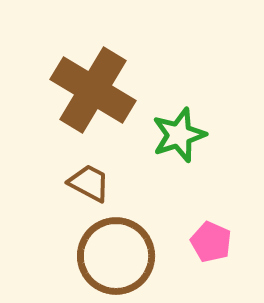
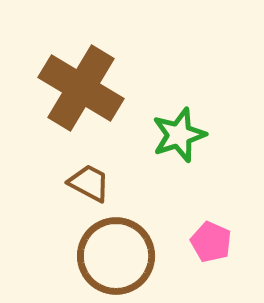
brown cross: moved 12 px left, 2 px up
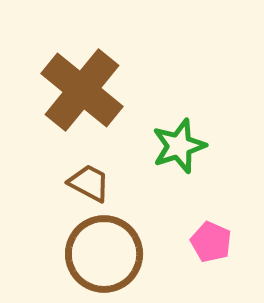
brown cross: moved 1 px right, 2 px down; rotated 8 degrees clockwise
green star: moved 11 px down
brown circle: moved 12 px left, 2 px up
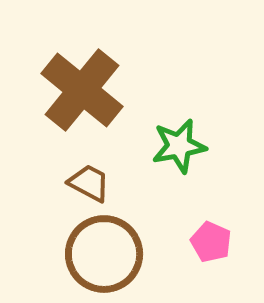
green star: rotated 8 degrees clockwise
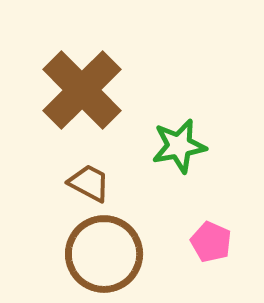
brown cross: rotated 6 degrees clockwise
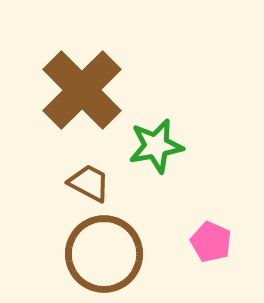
green star: moved 23 px left
